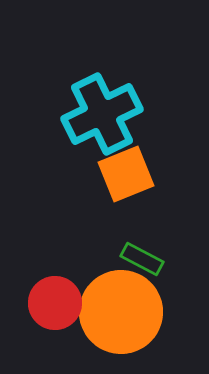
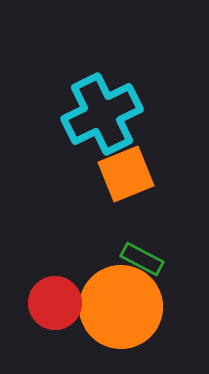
orange circle: moved 5 px up
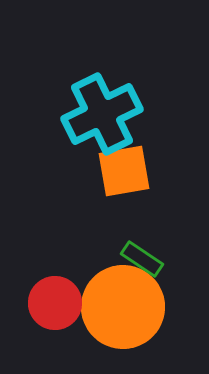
orange square: moved 2 px left, 3 px up; rotated 12 degrees clockwise
green rectangle: rotated 6 degrees clockwise
orange circle: moved 2 px right
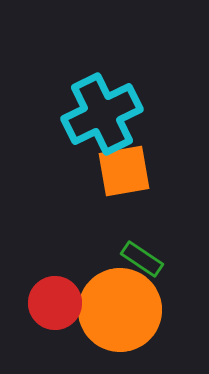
orange circle: moved 3 px left, 3 px down
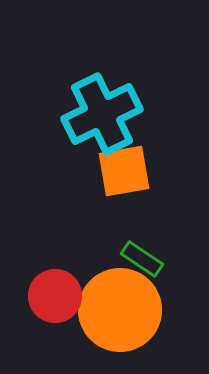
red circle: moved 7 px up
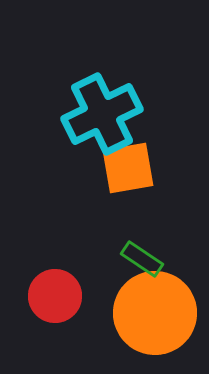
orange square: moved 4 px right, 3 px up
orange circle: moved 35 px right, 3 px down
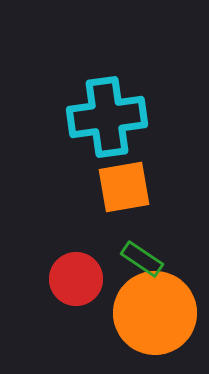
cyan cross: moved 5 px right, 3 px down; rotated 18 degrees clockwise
orange square: moved 4 px left, 19 px down
red circle: moved 21 px right, 17 px up
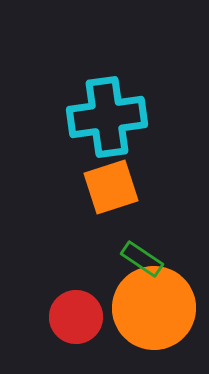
orange square: moved 13 px left; rotated 8 degrees counterclockwise
red circle: moved 38 px down
orange circle: moved 1 px left, 5 px up
